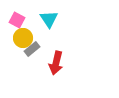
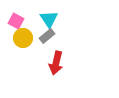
pink square: moved 1 px left, 1 px down
gray rectangle: moved 15 px right, 13 px up
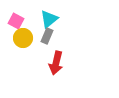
cyan triangle: rotated 24 degrees clockwise
gray rectangle: rotated 28 degrees counterclockwise
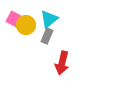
pink square: moved 2 px left, 2 px up
yellow circle: moved 3 px right, 13 px up
red arrow: moved 6 px right
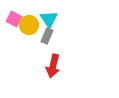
cyan triangle: rotated 24 degrees counterclockwise
yellow circle: moved 3 px right
red arrow: moved 9 px left, 3 px down
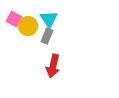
yellow circle: moved 1 px left, 1 px down
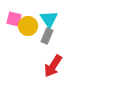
pink square: rotated 14 degrees counterclockwise
red arrow: rotated 20 degrees clockwise
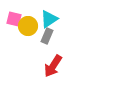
cyan triangle: rotated 30 degrees clockwise
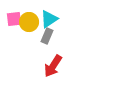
pink square: rotated 21 degrees counterclockwise
yellow circle: moved 1 px right, 4 px up
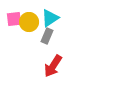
cyan triangle: moved 1 px right, 1 px up
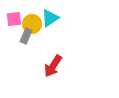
yellow circle: moved 3 px right, 2 px down
gray rectangle: moved 21 px left
